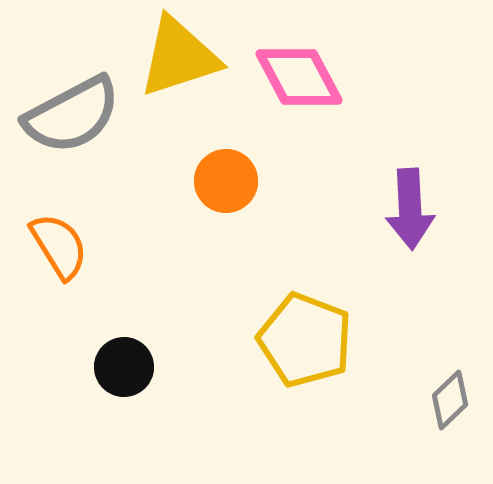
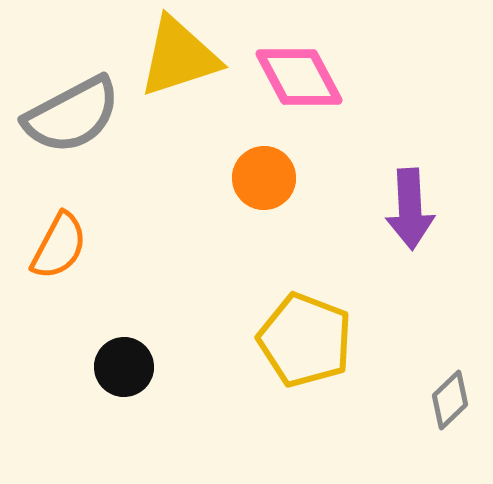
orange circle: moved 38 px right, 3 px up
orange semicircle: rotated 60 degrees clockwise
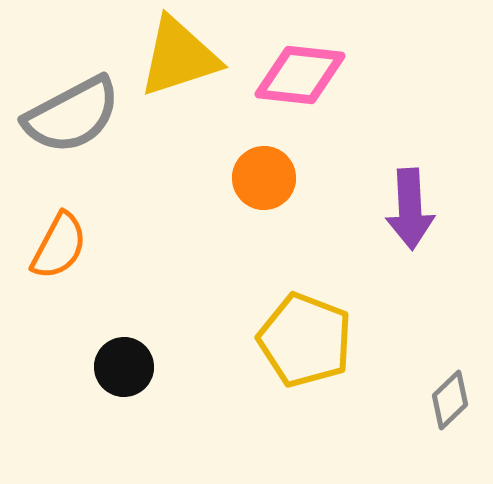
pink diamond: moved 1 px right, 2 px up; rotated 56 degrees counterclockwise
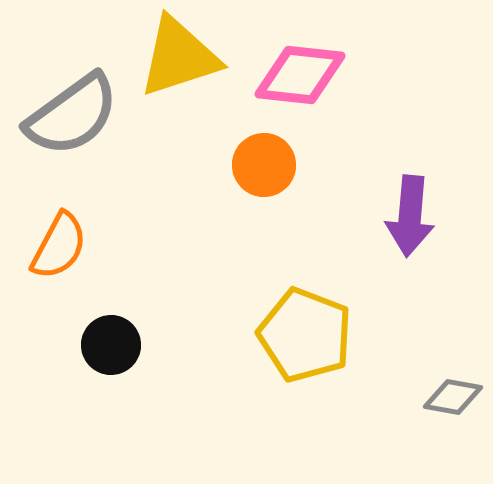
gray semicircle: rotated 8 degrees counterclockwise
orange circle: moved 13 px up
purple arrow: moved 7 px down; rotated 8 degrees clockwise
yellow pentagon: moved 5 px up
black circle: moved 13 px left, 22 px up
gray diamond: moved 3 px right, 3 px up; rotated 54 degrees clockwise
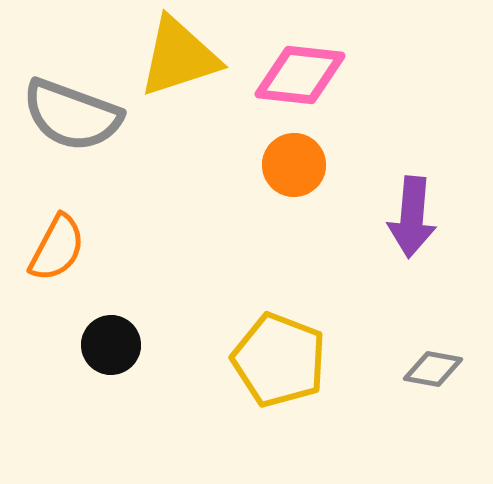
gray semicircle: rotated 56 degrees clockwise
orange circle: moved 30 px right
purple arrow: moved 2 px right, 1 px down
orange semicircle: moved 2 px left, 2 px down
yellow pentagon: moved 26 px left, 25 px down
gray diamond: moved 20 px left, 28 px up
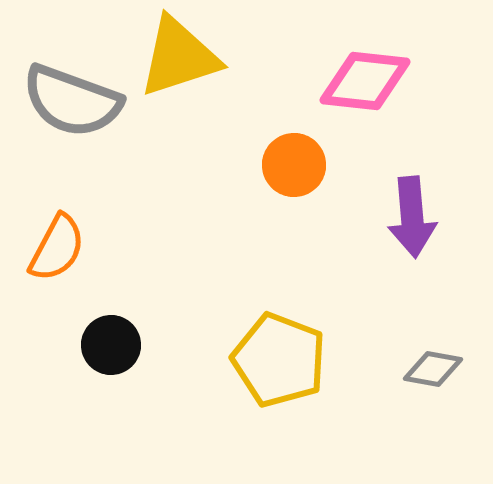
pink diamond: moved 65 px right, 6 px down
gray semicircle: moved 14 px up
purple arrow: rotated 10 degrees counterclockwise
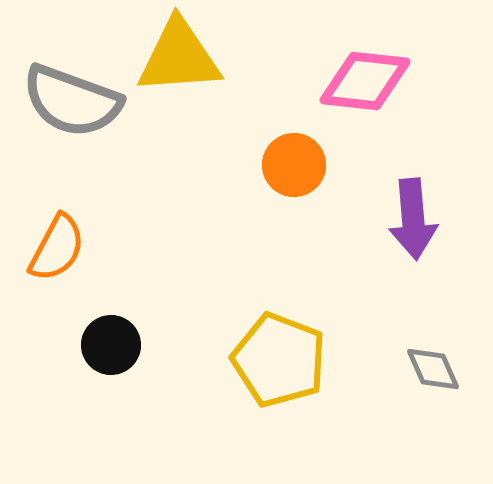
yellow triangle: rotated 14 degrees clockwise
purple arrow: moved 1 px right, 2 px down
gray diamond: rotated 56 degrees clockwise
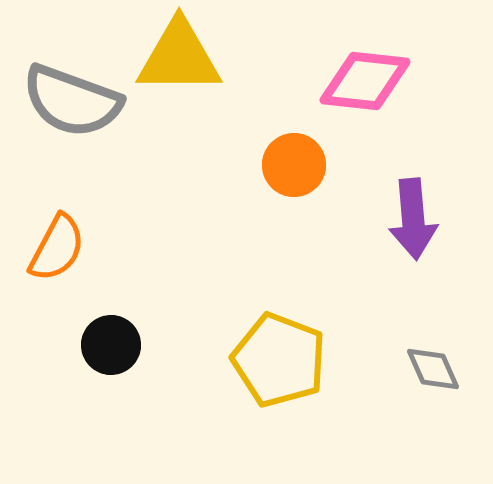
yellow triangle: rotated 4 degrees clockwise
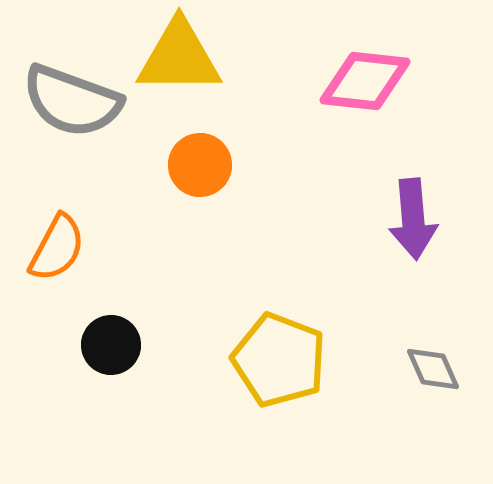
orange circle: moved 94 px left
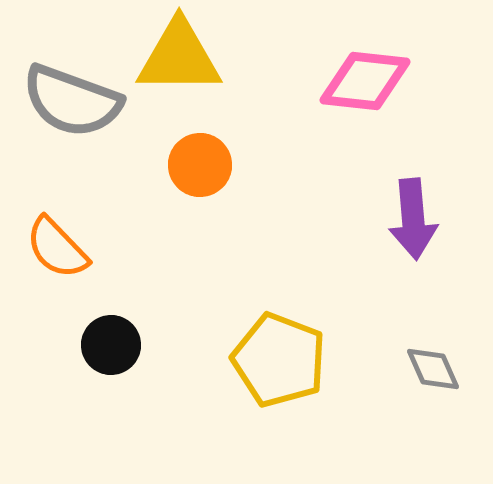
orange semicircle: rotated 108 degrees clockwise
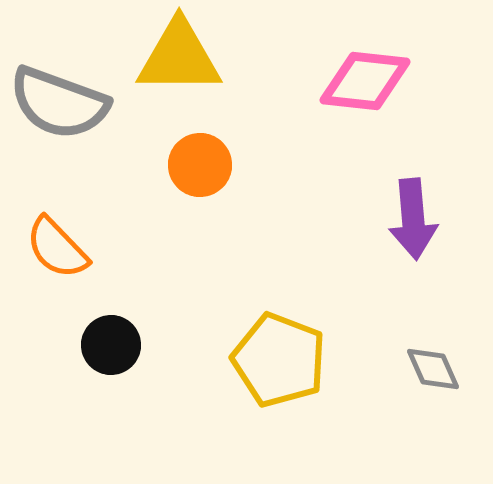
gray semicircle: moved 13 px left, 2 px down
